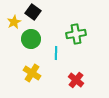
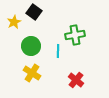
black square: moved 1 px right
green cross: moved 1 px left, 1 px down
green circle: moved 7 px down
cyan line: moved 2 px right, 2 px up
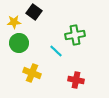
yellow star: rotated 24 degrees clockwise
green circle: moved 12 px left, 3 px up
cyan line: moved 2 px left; rotated 48 degrees counterclockwise
yellow cross: rotated 12 degrees counterclockwise
red cross: rotated 28 degrees counterclockwise
